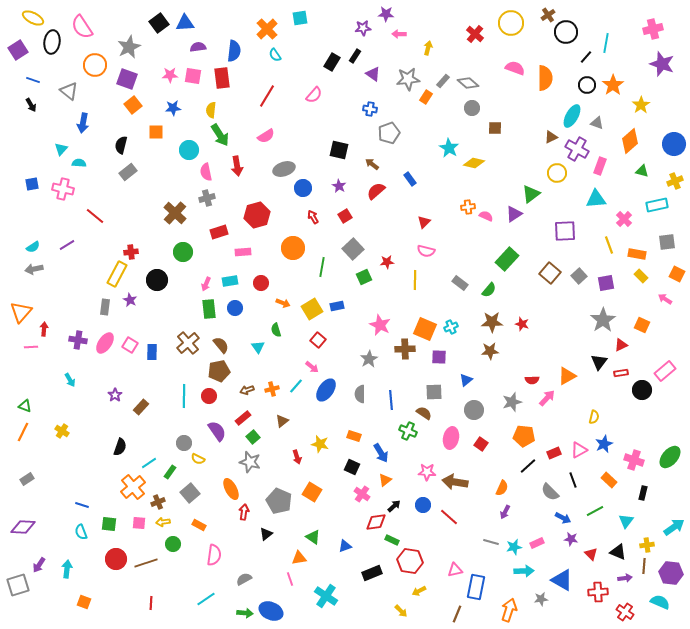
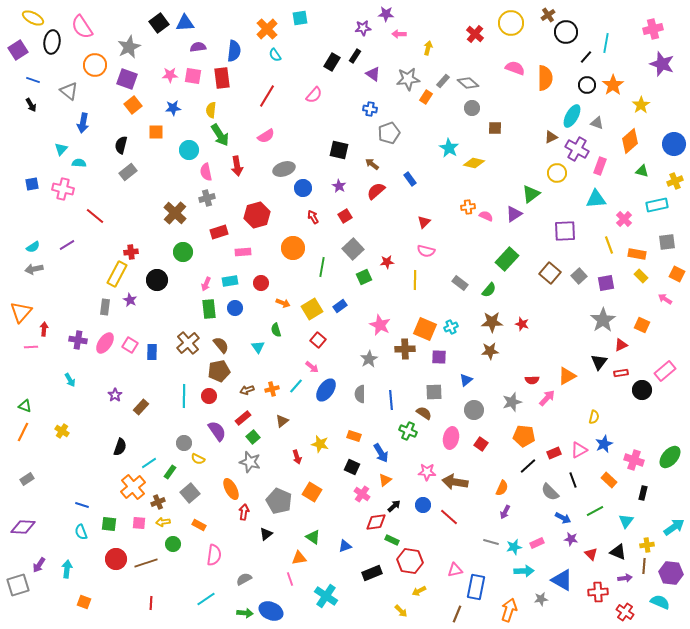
blue rectangle at (337, 306): moved 3 px right; rotated 24 degrees counterclockwise
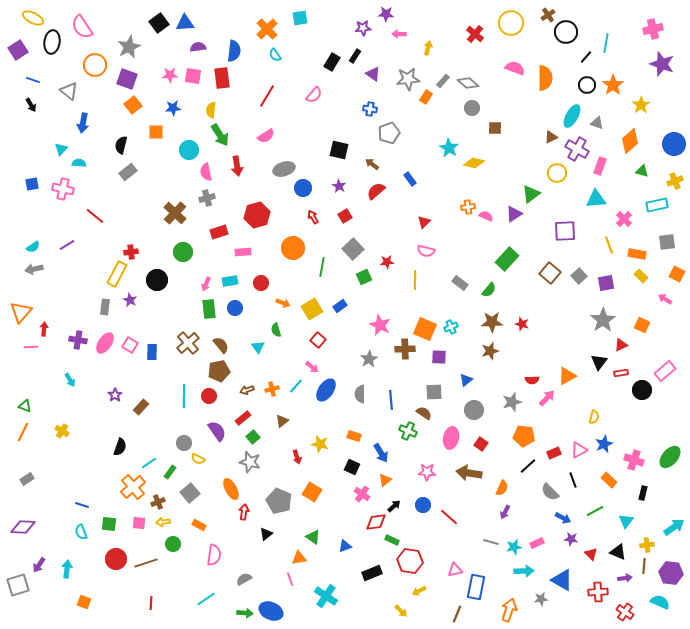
brown star at (490, 351): rotated 12 degrees counterclockwise
brown arrow at (455, 482): moved 14 px right, 9 px up
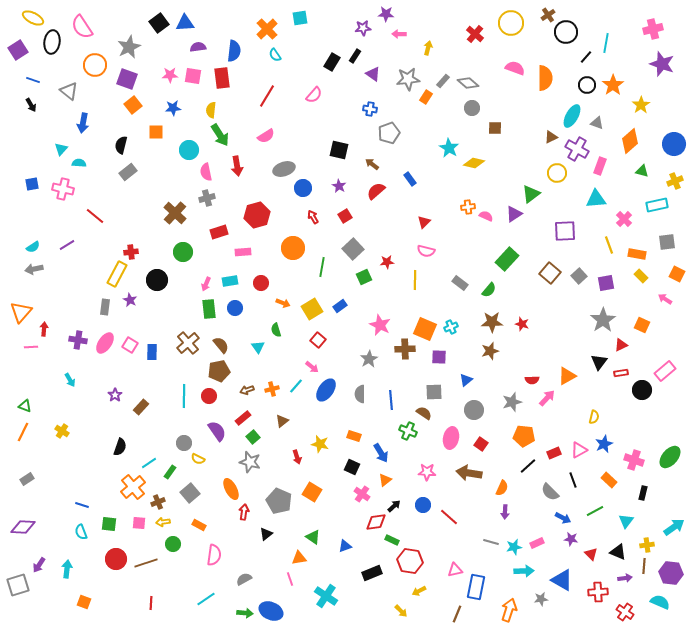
purple arrow at (505, 512): rotated 24 degrees counterclockwise
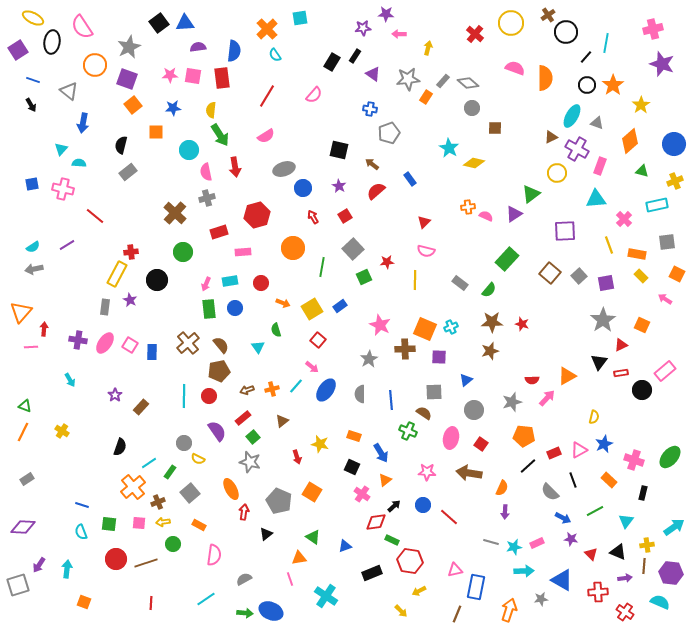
red arrow at (237, 166): moved 2 px left, 1 px down
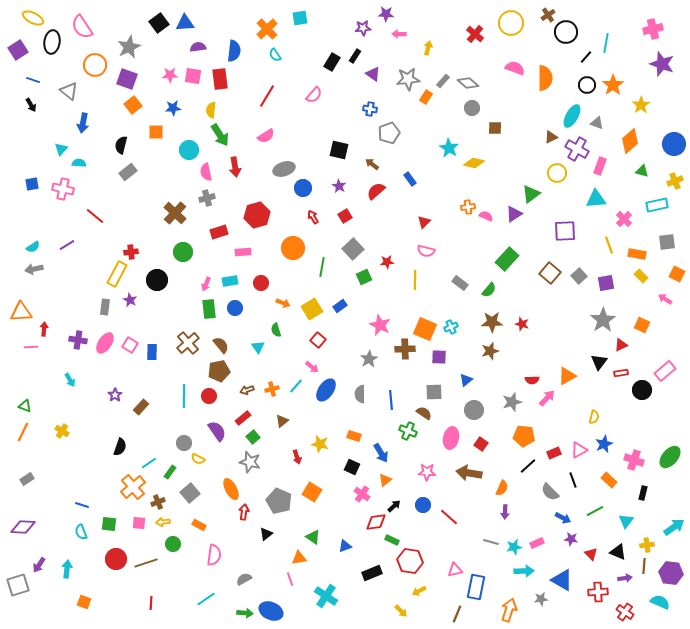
red rectangle at (222, 78): moved 2 px left, 1 px down
orange triangle at (21, 312): rotated 45 degrees clockwise
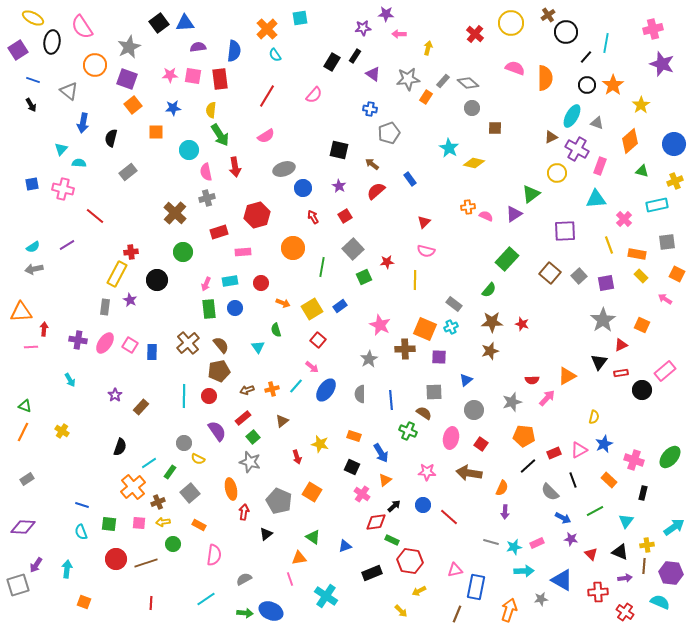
black semicircle at (121, 145): moved 10 px left, 7 px up
gray rectangle at (460, 283): moved 6 px left, 21 px down
orange ellipse at (231, 489): rotated 15 degrees clockwise
black triangle at (618, 552): moved 2 px right
purple arrow at (39, 565): moved 3 px left
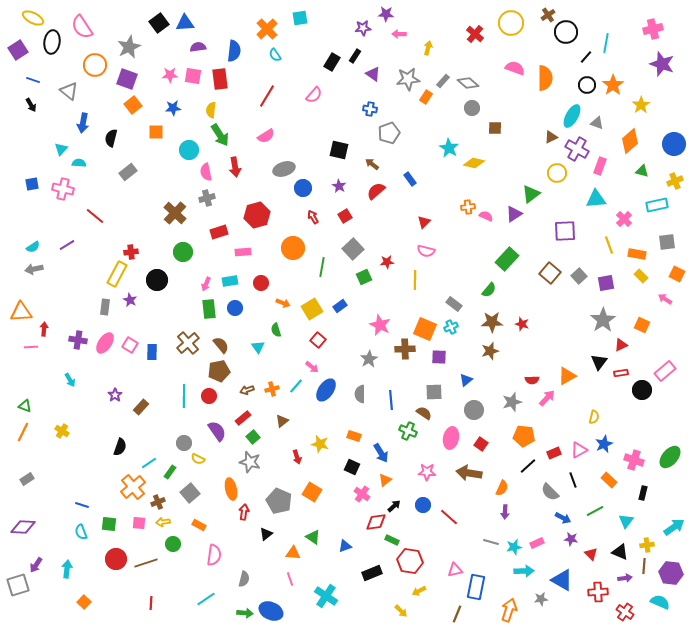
orange triangle at (299, 558): moved 6 px left, 5 px up; rotated 14 degrees clockwise
gray semicircle at (244, 579): rotated 133 degrees clockwise
orange square at (84, 602): rotated 24 degrees clockwise
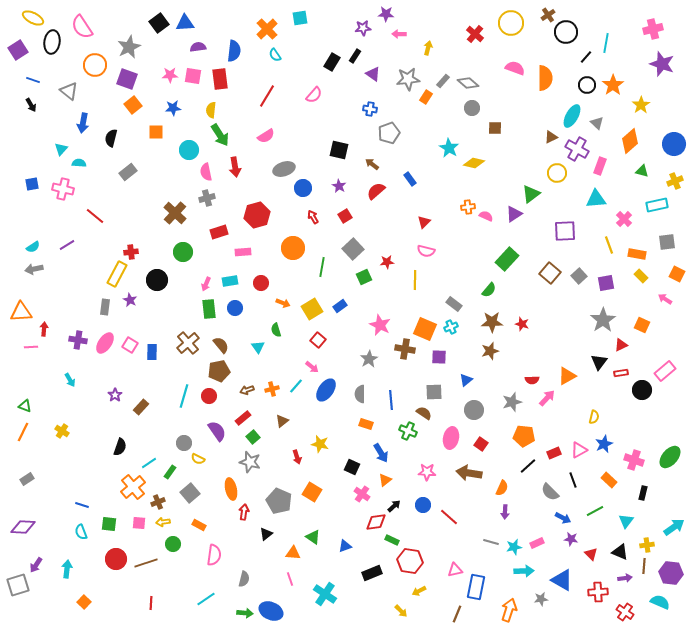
gray triangle at (597, 123): rotated 24 degrees clockwise
brown cross at (405, 349): rotated 12 degrees clockwise
cyan line at (184, 396): rotated 15 degrees clockwise
orange rectangle at (354, 436): moved 12 px right, 12 px up
cyan cross at (326, 596): moved 1 px left, 2 px up
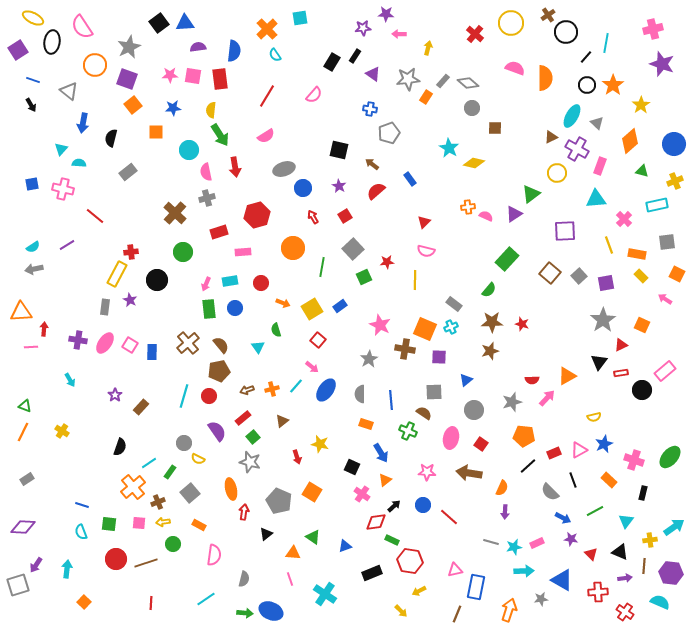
yellow semicircle at (594, 417): rotated 64 degrees clockwise
yellow cross at (647, 545): moved 3 px right, 5 px up
